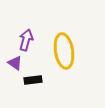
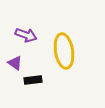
purple arrow: moved 5 px up; rotated 95 degrees clockwise
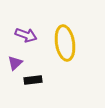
yellow ellipse: moved 1 px right, 8 px up
purple triangle: rotated 42 degrees clockwise
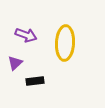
yellow ellipse: rotated 12 degrees clockwise
black rectangle: moved 2 px right, 1 px down
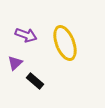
yellow ellipse: rotated 24 degrees counterclockwise
black rectangle: rotated 48 degrees clockwise
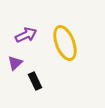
purple arrow: rotated 45 degrees counterclockwise
black rectangle: rotated 24 degrees clockwise
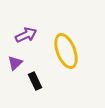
yellow ellipse: moved 1 px right, 8 px down
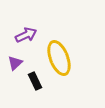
yellow ellipse: moved 7 px left, 7 px down
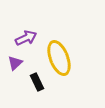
purple arrow: moved 3 px down
black rectangle: moved 2 px right, 1 px down
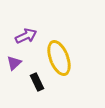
purple arrow: moved 2 px up
purple triangle: moved 1 px left
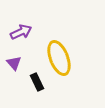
purple arrow: moved 5 px left, 4 px up
purple triangle: rotated 28 degrees counterclockwise
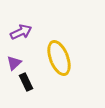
purple triangle: rotated 28 degrees clockwise
black rectangle: moved 11 px left
